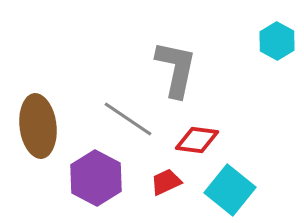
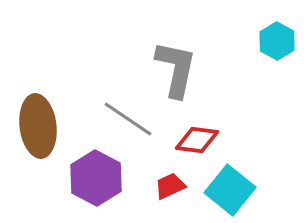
red trapezoid: moved 4 px right, 4 px down
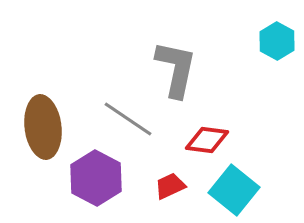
brown ellipse: moved 5 px right, 1 px down
red diamond: moved 10 px right
cyan square: moved 4 px right
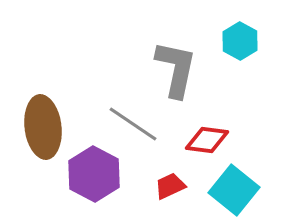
cyan hexagon: moved 37 px left
gray line: moved 5 px right, 5 px down
purple hexagon: moved 2 px left, 4 px up
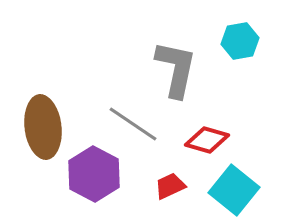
cyan hexagon: rotated 21 degrees clockwise
red diamond: rotated 9 degrees clockwise
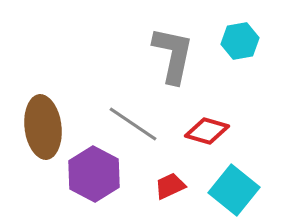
gray L-shape: moved 3 px left, 14 px up
red diamond: moved 9 px up
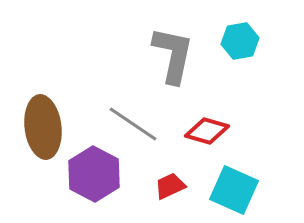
cyan square: rotated 15 degrees counterclockwise
